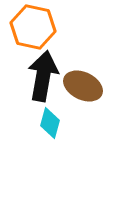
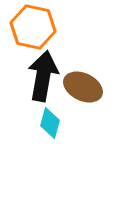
brown ellipse: moved 1 px down
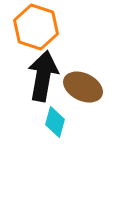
orange hexagon: moved 3 px right; rotated 6 degrees clockwise
cyan diamond: moved 5 px right, 1 px up
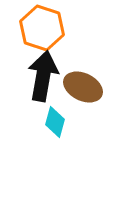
orange hexagon: moved 6 px right, 1 px down
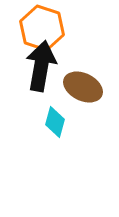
black arrow: moved 2 px left, 10 px up
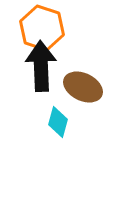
black arrow: rotated 12 degrees counterclockwise
cyan diamond: moved 3 px right
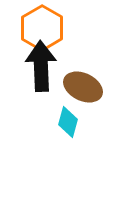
orange hexagon: rotated 12 degrees clockwise
cyan diamond: moved 10 px right
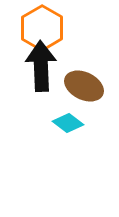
brown ellipse: moved 1 px right, 1 px up
cyan diamond: moved 1 px down; rotated 68 degrees counterclockwise
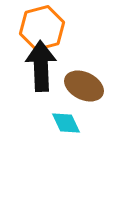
orange hexagon: rotated 15 degrees clockwise
cyan diamond: moved 2 px left; rotated 28 degrees clockwise
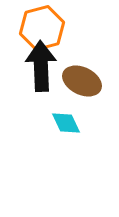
brown ellipse: moved 2 px left, 5 px up
